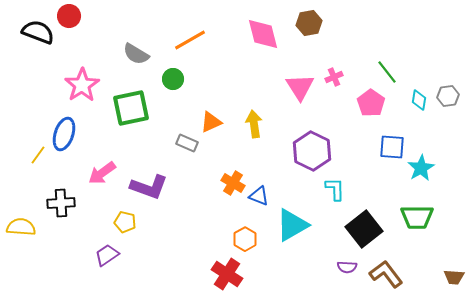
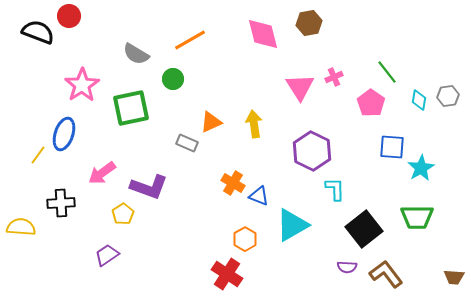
yellow pentagon: moved 2 px left, 8 px up; rotated 25 degrees clockwise
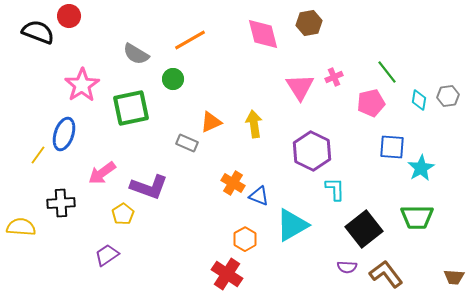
pink pentagon: rotated 24 degrees clockwise
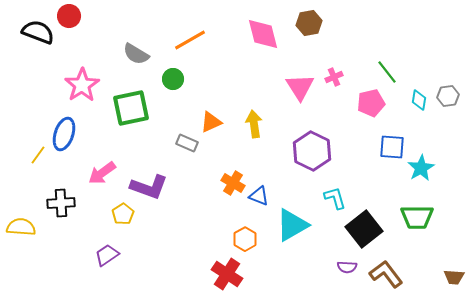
cyan L-shape: moved 9 px down; rotated 15 degrees counterclockwise
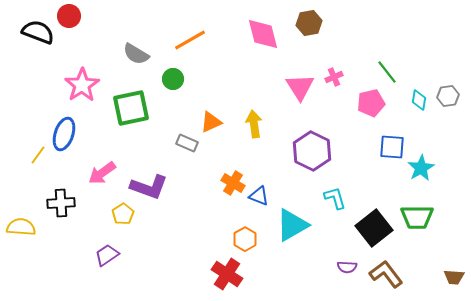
black square: moved 10 px right, 1 px up
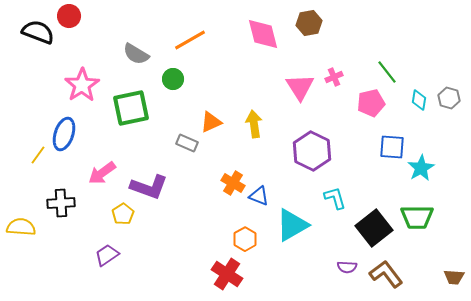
gray hexagon: moved 1 px right, 2 px down; rotated 25 degrees clockwise
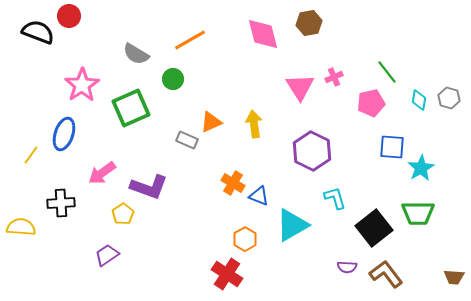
green square: rotated 12 degrees counterclockwise
gray rectangle: moved 3 px up
yellow line: moved 7 px left
green trapezoid: moved 1 px right, 4 px up
